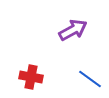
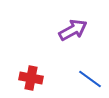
red cross: moved 1 px down
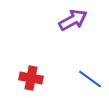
purple arrow: moved 10 px up
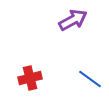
red cross: moved 1 px left; rotated 25 degrees counterclockwise
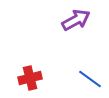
purple arrow: moved 3 px right
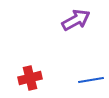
blue line: moved 1 px right, 1 px down; rotated 45 degrees counterclockwise
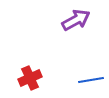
red cross: rotated 10 degrees counterclockwise
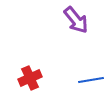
purple arrow: rotated 80 degrees clockwise
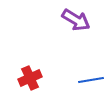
purple arrow: rotated 20 degrees counterclockwise
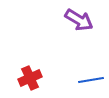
purple arrow: moved 3 px right
